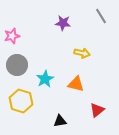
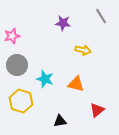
yellow arrow: moved 1 px right, 3 px up
cyan star: rotated 24 degrees counterclockwise
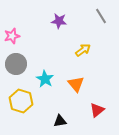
purple star: moved 4 px left, 2 px up
yellow arrow: rotated 49 degrees counterclockwise
gray circle: moved 1 px left, 1 px up
cyan star: rotated 12 degrees clockwise
orange triangle: rotated 36 degrees clockwise
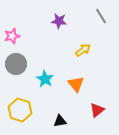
yellow hexagon: moved 1 px left, 9 px down
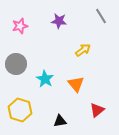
pink star: moved 8 px right, 10 px up
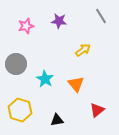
pink star: moved 6 px right
black triangle: moved 3 px left, 1 px up
